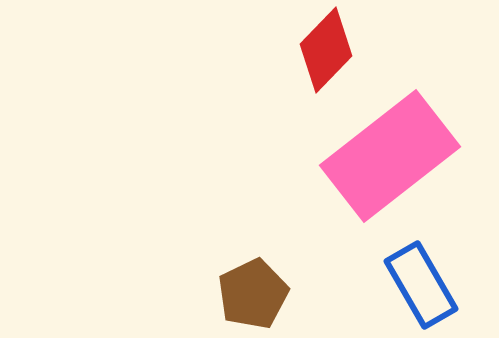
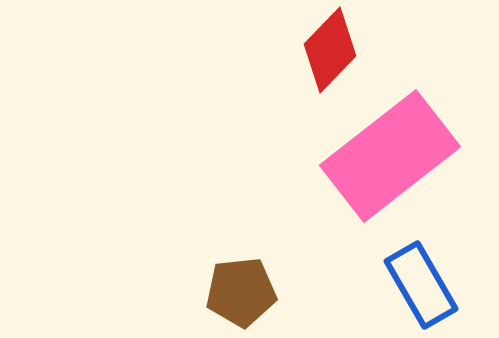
red diamond: moved 4 px right
brown pentagon: moved 12 px left, 2 px up; rotated 20 degrees clockwise
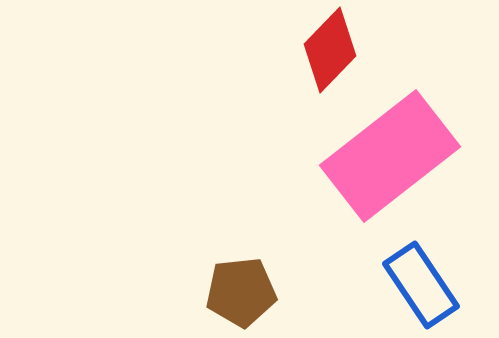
blue rectangle: rotated 4 degrees counterclockwise
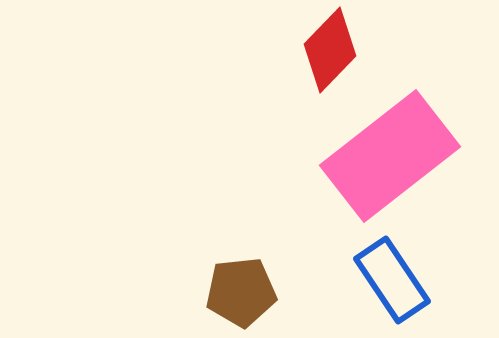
blue rectangle: moved 29 px left, 5 px up
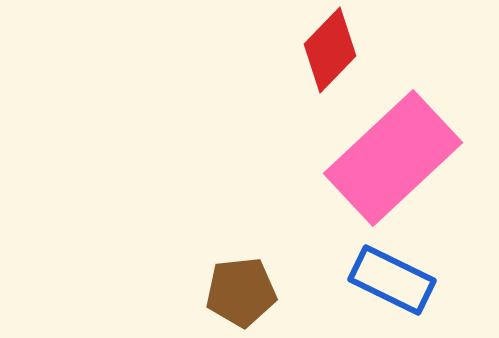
pink rectangle: moved 3 px right, 2 px down; rotated 5 degrees counterclockwise
blue rectangle: rotated 30 degrees counterclockwise
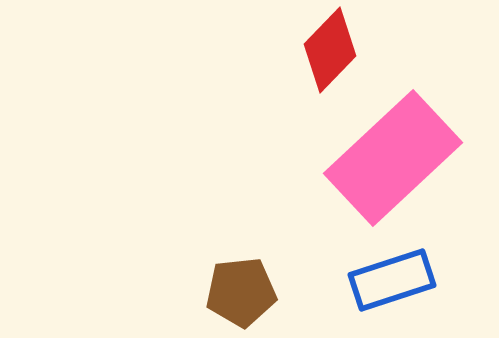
blue rectangle: rotated 44 degrees counterclockwise
